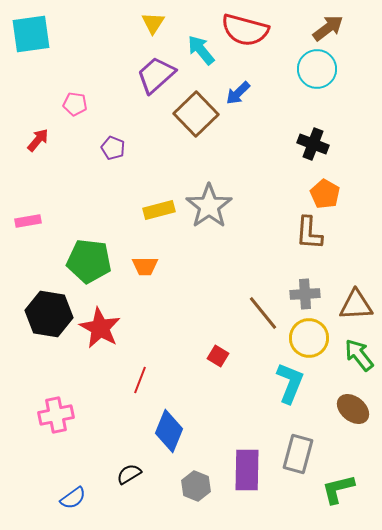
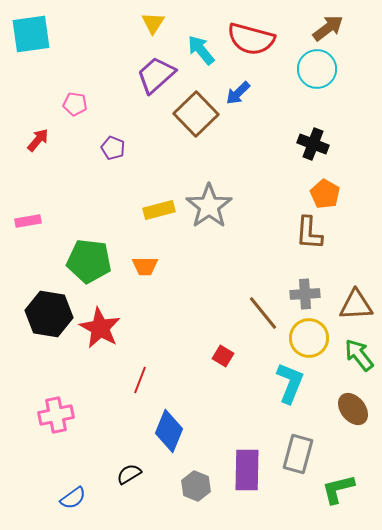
red semicircle: moved 6 px right, 9 px down
red square: moved 5 px right
brown ellipse: rotated 12 degrees clockwise
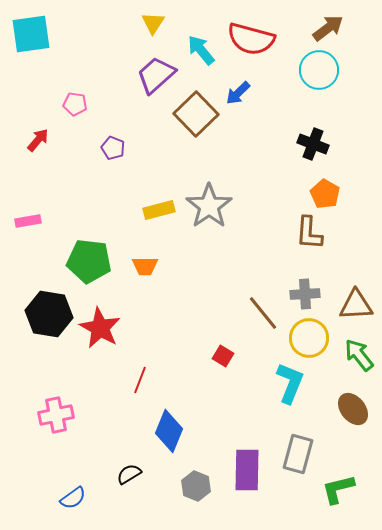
cyan circle: moved 2 px right, 1 px down
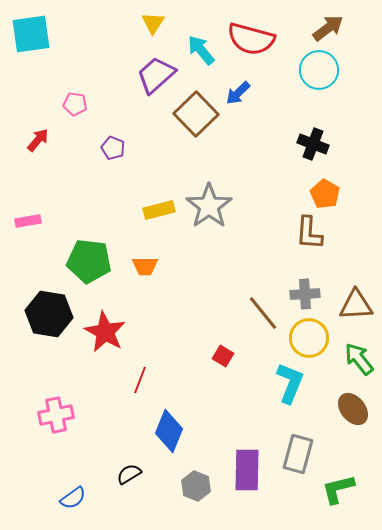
red star: moved 5 px right, 4 px down
green arrow: moved 4 px down
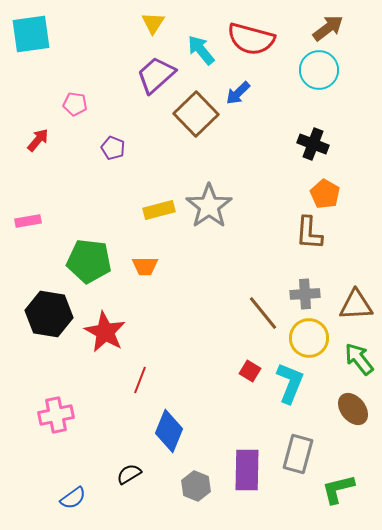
red square: moved 27 px right, 15 px down
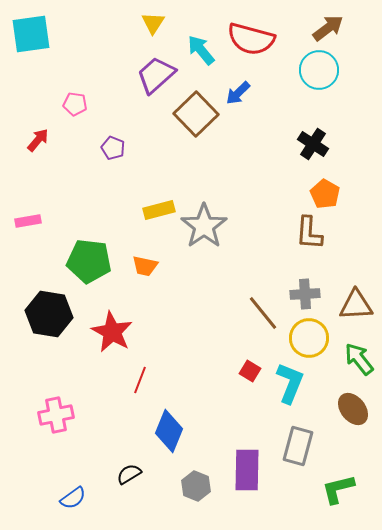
black cross: rotated 12 degrees clockwise
gray star: moved 5 px left, 20 px down
orange trapezoid: rotated 12 degrees clockwise
red star: moved 7 px right
gray rectangle: moved 8 px up
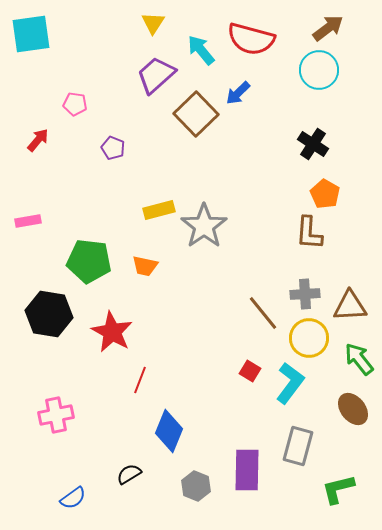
brown triangle: moved 6 px left, 1 px down
cyan L-shape: rotated 15 degrees clockwise
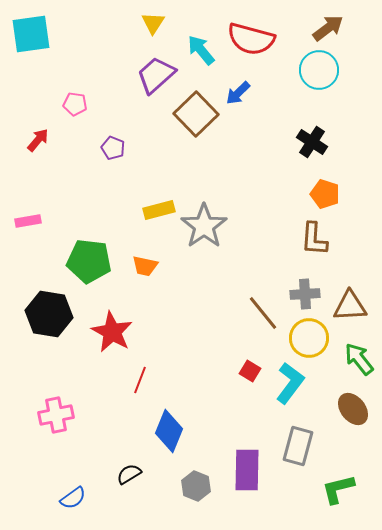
black cross: moved 1 px left, 2 px up
orange pentagon: rotated 12 degrees counterclockwise
brown L-shape: moved 5 px right, 6 px down
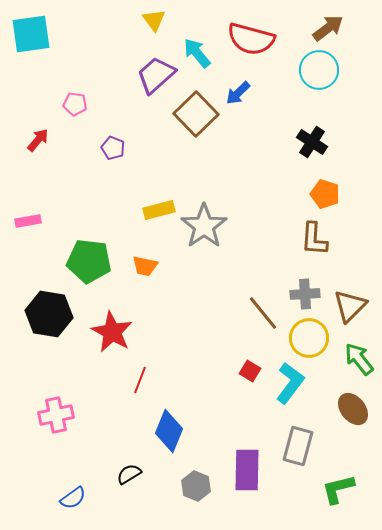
yellow triangle: moved 1 px right, 3 px up; rotated 10 degrees counterclockwise
cyan arrow: moved 4 px left, 3 px down
brown triangle: rotated 42 degrees counterclockwise
